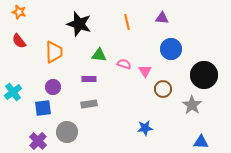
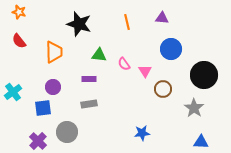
pink semicircle: rotated 144 degrees counterclockwise
gray star: moved 2 px right, 3 px down
blue star: moved 3 px left, 5 px down
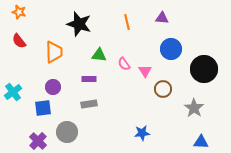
black circle: moved 6 px up
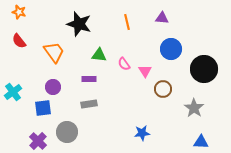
orange trapezoid: rotated 35 degrees counterclockwise
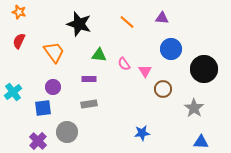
orange line: rotated 35 degrees counterclockwise
red semicircle: rotated 63 degrees clockwise
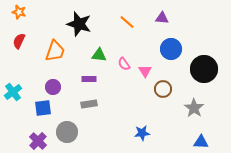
orange trapezoid: moved 1 px right, 1 px up; rotated 55 degrees clockwise
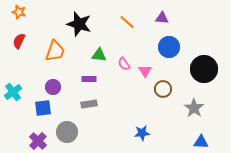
blue circle: moved 2 px left, 2 px up
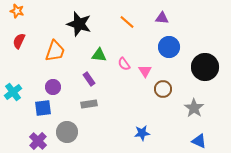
orange star: moved 2 px left, 1 px up
black circle: moved 1 px right, 2 px up
purple rectangle: rotated 56 degrees clockwise
blue triangle: moved 2 px left, 1 px up; rotated 21 degrees clockwise
